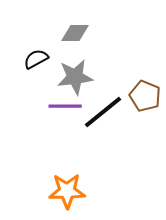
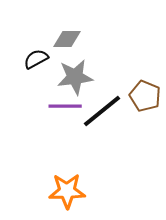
gray diamond: moved 8 px left, 6 px down
black line: moved 1 px left, 1 px up
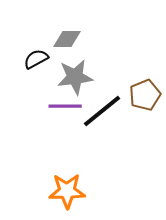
brown pentagon: moved 1 px up; rotated 28 degrees clockwise
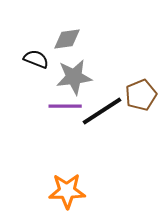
gray diamond: rotated 8 degrees counterclockwise
black semicircle: rotated 50 degrees clockwise
gray star: moved 1 px left
brown pentagon: moved 4 px left
black line: rotated 6 degrees clockwise
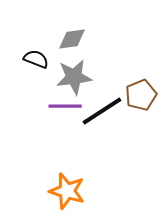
gray diamond: moved 5 px right
orange star: rotated 18 degrees clockwise
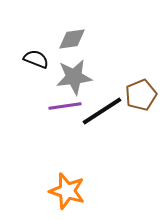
purple line: rotated 8 degrees counterclockwise
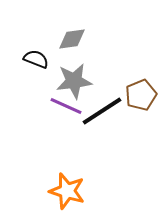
gray star: moved 4 px down
purple line: moved 1 px right; rotated 32 degrees clockwise
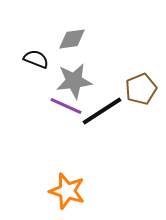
brown pentagon: moved 6 px up
